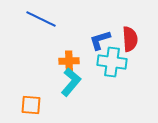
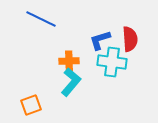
orange square: rotated 25 degrees counterclockwise
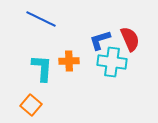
red semicircle: rotated 20 degrees counterclockwise
cyan L-shape: moved 29 px left, 14 px up; rotated 36 degrees counterclockwise
orange square: rotated 30 degrees counterclockwise
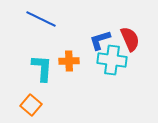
cyan cross: moved 2 px up
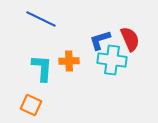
orange square: rotated 15 degrees counterclockwise
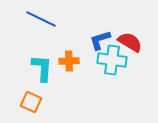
red semicircle: moved 3 px down; rotated 35 degrees counterclockwise
orange square: moved 3 px up
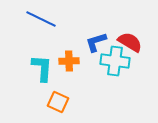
blue L-shape: moved 4 px left, 2 px down
cyan cross: moved 3 px right, 1 px down
orange square: moved 27 px right
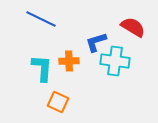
red semicircle: moved 3 px right, 15 px up
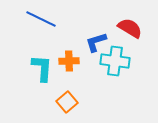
red semicircle: moved 3 px left, 1 px down
orange square: moved 9 px right; rotated 25 degrees clockwise
